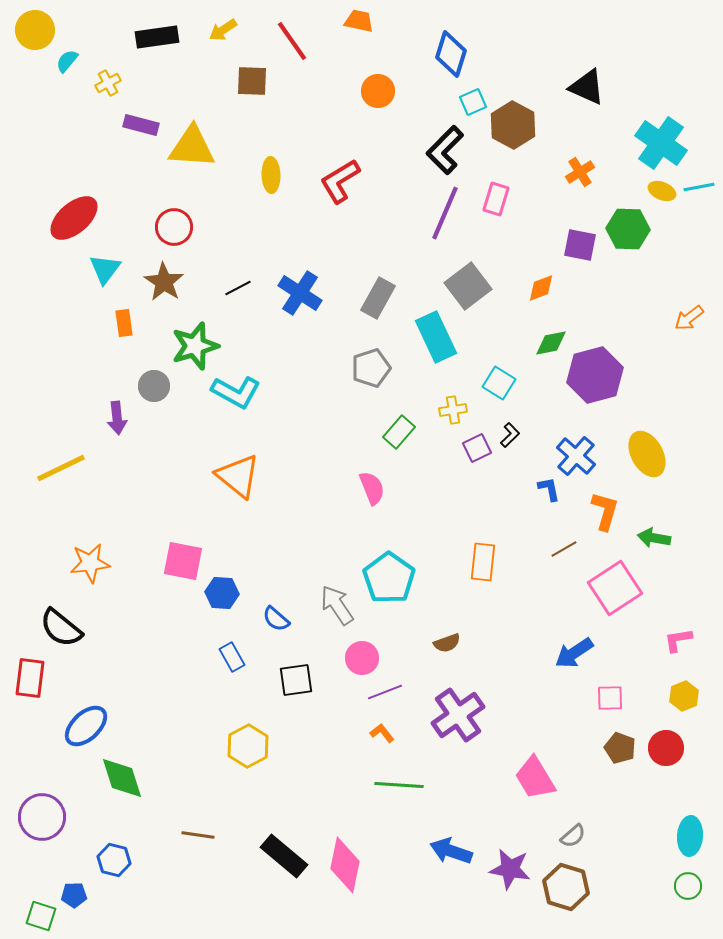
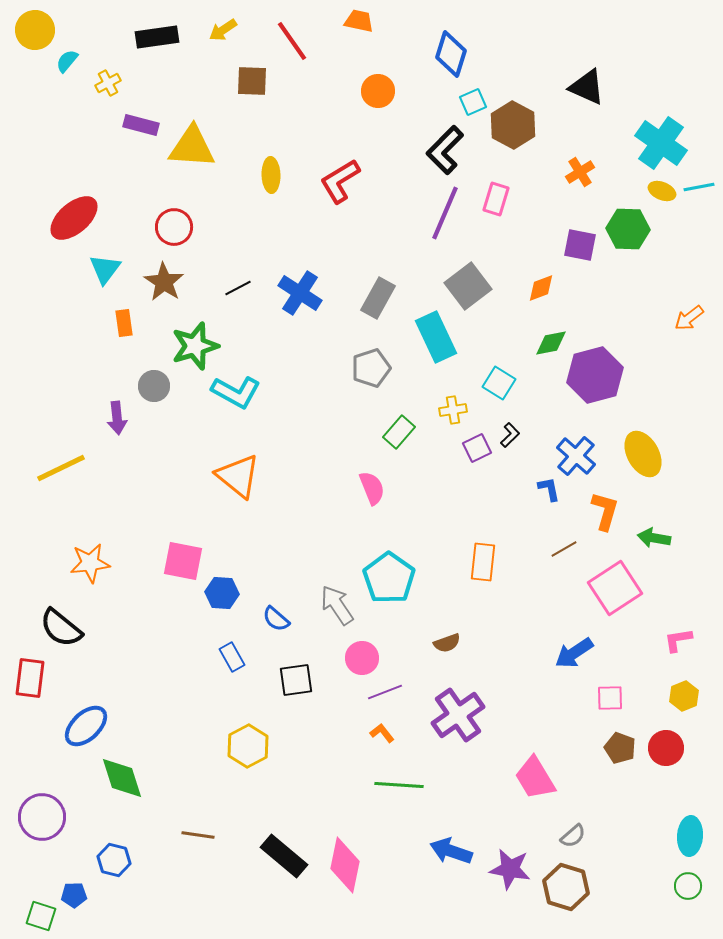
yellow ellipse at (647, 454): moved 4 px left
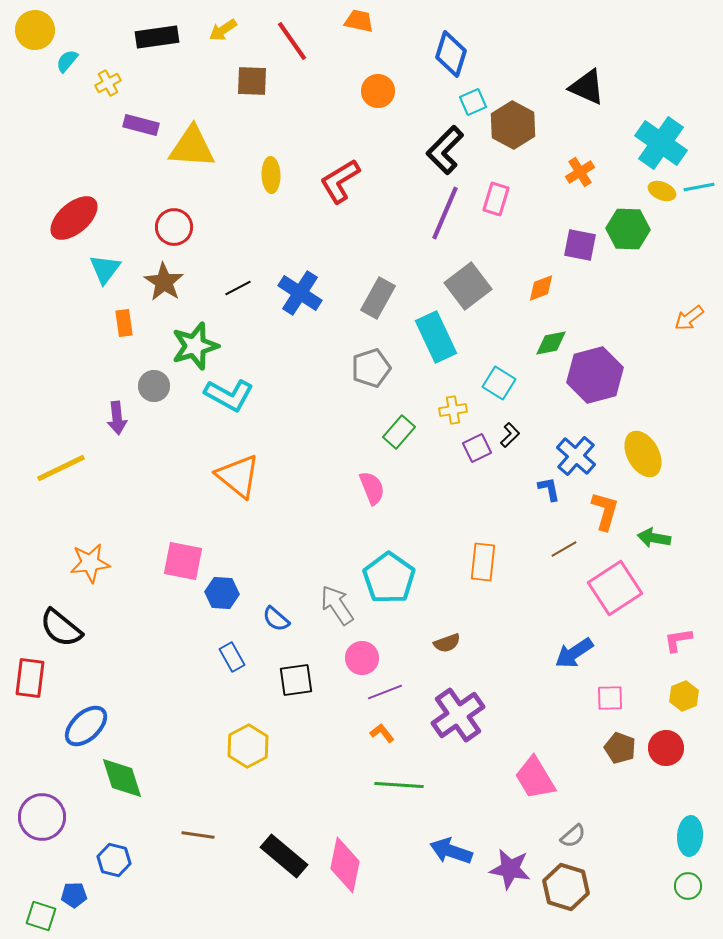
cyan L-shape at (236, 392): moved 7 px left, 3 px down
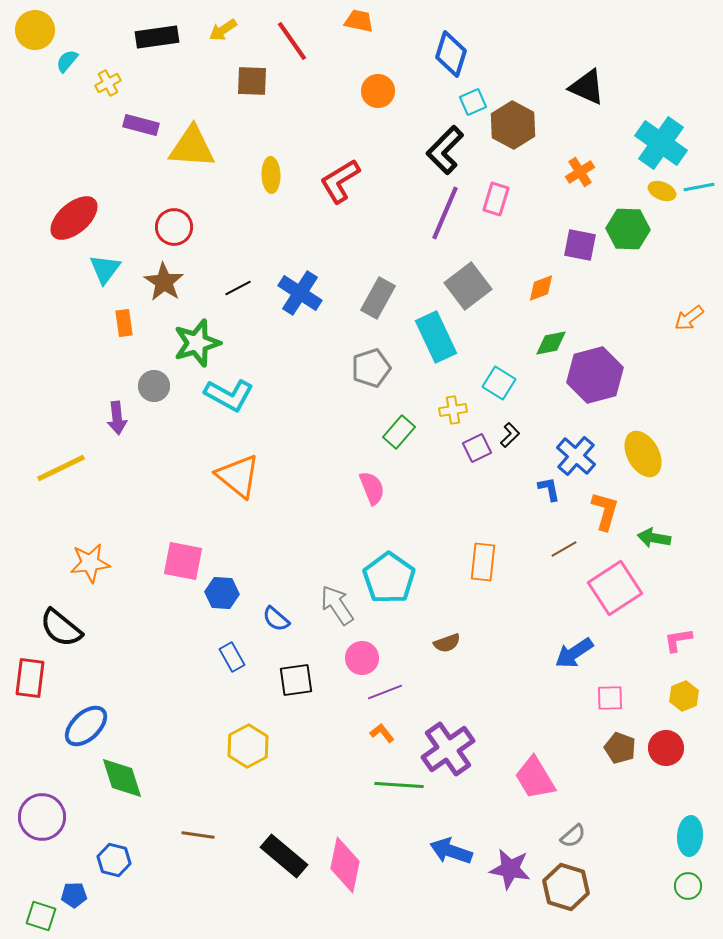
green star at (195, 346): moved 2 px right, 3 px up
purple cross at (458, 715): moved 10 px left, 34 px down
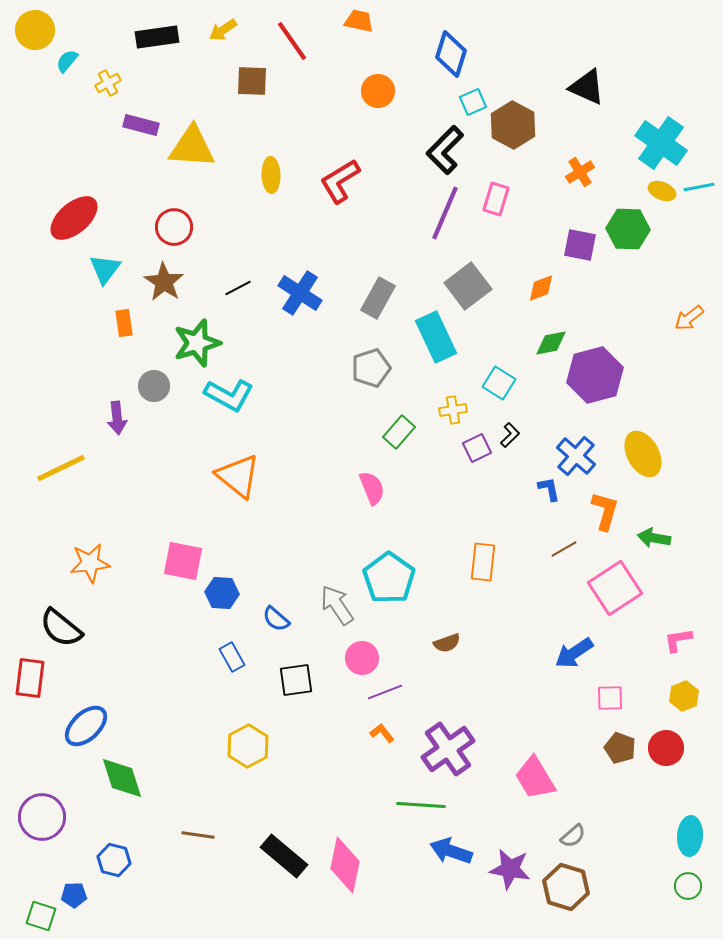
green line at (399, 785): moved 22 px right, 20 px down
